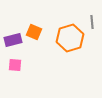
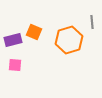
orange hexagon: moved 1 px left, 2 px down
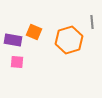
purple rectangle: rotated 24 degrees clockwise
pink square: moved 2 px right, 3 px up
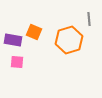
gray line: moved 3 px left, 3 px up
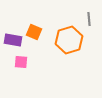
pink square: moved 4 px right
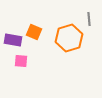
orange hexagon: moved 2 px up
pink square: moved 1 px up
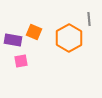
orange hexagon: rotated 12 degrees counterclockwise
pink square: rotated 16 degrees counterclockwise
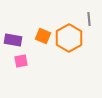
orange square: moved 9 px right, 4 px down
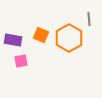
orange square: moved 2 px left, 1 px up
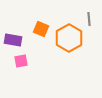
orange square: moved 6 px up
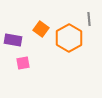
orange square: rotated 14 degrees clockwise
pink square: moved 2 px right, 2 px down
